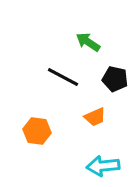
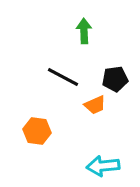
green arrow: moved 4 px left, 11 px up; rotated 55 degrees clockwise
black pentagon: rotated 20 degrees counterclockwise
orange trapezoid: moved 12 px up
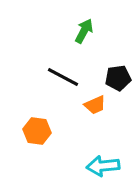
green arrow: rotated 30 degrees clockwise
black pentagon: moved 3 px right, 1 px up
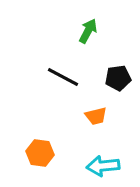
green arrow: moved 4 px right
orange trapezoid: moved 1 px right, 11 px down; rotated 10 degrees clockwise
orange hexagon: moved 3 px right, 22 px down
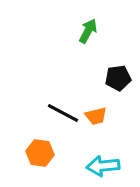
black line: moved 36 px down
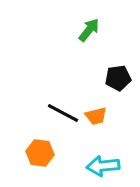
green arrow: moved 1 px right, 1 px up; rotated 10 degrees clockwise
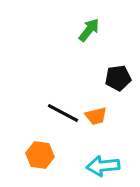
orange hexagon: moved 2 px down
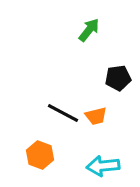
orange hexagon: rotated 12 degrees clockwise
